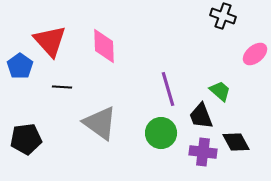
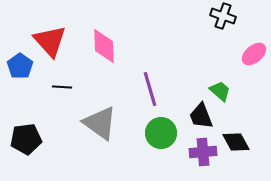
pink ellipse: moved 1 px left
purple line: moved 18 px left
purple cross: rotated 12 degrees counterclockwise
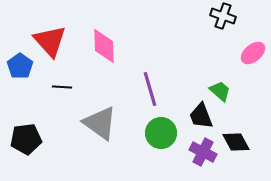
pink ellipse: moved 1 px left, 1 px up
purple cross: rotated 32 degrees clockwise
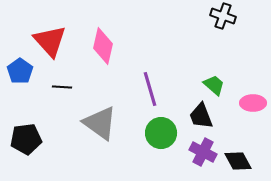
pink diamond: moved 1 px left; rotated 15 degrees clockwise
pink ellipse: moved 50 px down; rotated 40 degrees clockwise
blue pentagon: moved 5 px down
green trapezoid: moved 6 px left, 6 px up
black diamond: moved 2 px right, 19 px down
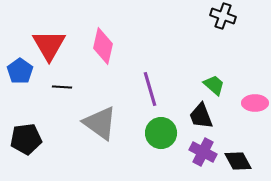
red triangle: moved 1 px left, 4 px down; rotated 12 degrees clockwise
pink ellipse: moved 2 px right
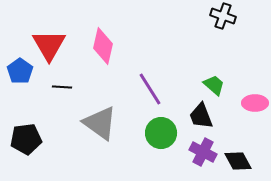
purple line: rotated 16 degrees counterclockwise
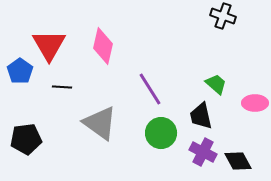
green trapezoid: moved 2 px right, 1 px up
black trapezoid: rotated 8 degrees clockwise
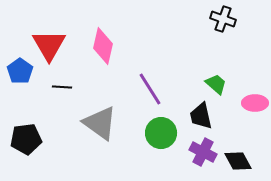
black cross: moved 3 px down
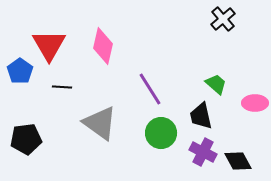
black cross: rotated 30 degrees clockwise
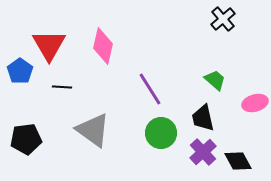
green trapezoid: moved 1 px left, 4 px up
pink ellipse: rotated 15 degrees counterclockwise
black trapezoid: moved 2 px right, 2 px down
gray triangle: moved 7 px left, 7 px down
purple cross: rotated 20 degrees clockwise
